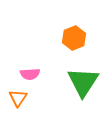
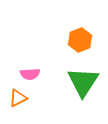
orange hexagon: moved 6 px right, 2 px down
orange triangle: rotated 30 degrees clockwise
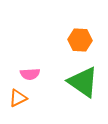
orange hexagon: rotated 25 degrees clockwise
green triangle: rotated 28 degrees counterclockwise
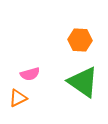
pink semicircle: rotated 12 degrees counterclockwise
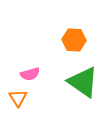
orange hexagon: moved 6 px left
orange triangle: rotated 36 degrees counterclockwise
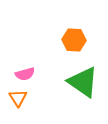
pink semicircle: moved 5 px left
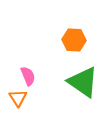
pink semicircle: moved 3 px right, 2 px down; rotated 96 degrees counterclockwise
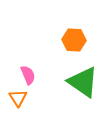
pink semicircle: moved 1 px up
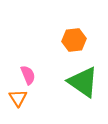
orange hexagon: rotated 10 degrees counterclockwise
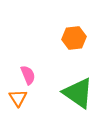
orange hexagon: moved 2 px up
green triangle: moved 5 px left, 11 px down
